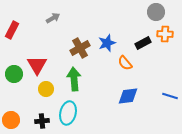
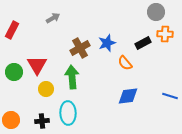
green circle: moved 2 px up
green arrow: moved 2 px left, 2 px up
cyan ellipse: rotated 15 degrees counterclockwise
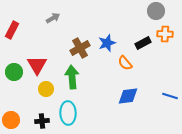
gray circle: moved 1 px up
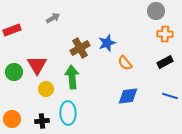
red rectangle: rotated 42 degrees clockwise
black rectangle: moved 22 px right, 19 px down
orange circle: moved 1 px right, 1 px up
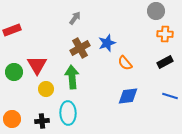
gray arrow: moved 22 px right; rotated 24 degrees counterclockwise
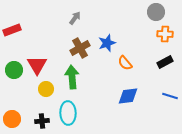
gray circle: moved 1 px down
green circle: moved 2 px up
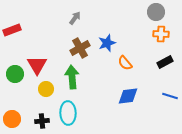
orange cross: moved 4 px left
green circle: moved 1 px right, 4 px down
